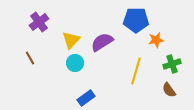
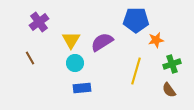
yellow triangle: rotated 12 degrees counterclockwise
blue rectangle: moved 4 px left, 10 px up; rotated 30 degrees clockwise
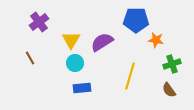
orange star: rotated 21 degrees clockwise
yellow line: moved 6 px left, 5 px down
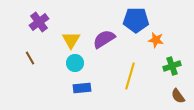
purple semicircle: moved 2 px right, 3 px up
green cross: moved 2 px down
brown semicircle: moved 9 px right, 6 px down
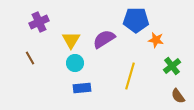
purple cross: rotated 12 degrees clockwise
green cross: rotated 18 degrees counterclockwise
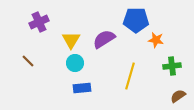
brown line: moved 2 px left, 3 px down; rotated 16 degrees counterclockwise
green cross: rotated 30 degrees clockwise
brown semicircle: rotated 91 degrees clockwise
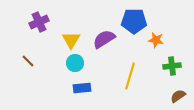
blue pentagon: moved 2 px left, 1 px down
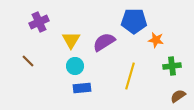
purple semicircle: moved 3 px down
cyan circle: moved 3 px down
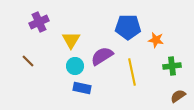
blue pentagon: moved 6 px left, 6 px down
purple semicircle: moved 2 px left, 14 px down
yellow line: moved 2 px right, 4 px up; rotated 28 degrees counterclockwise
blue rectangle: rotated 18 degrees clockwise
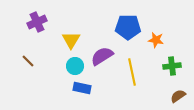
purple cross: moved 2 px left
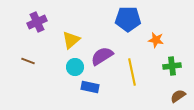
blue pentagon: moved 8 px up
yellow triangle: rotated 18 degrees clockwise
brown line: rotated 24 degrees counterclockwise
cyan circle: moved 1 px down
blue rectangle: moved 8 px right, 1 px up
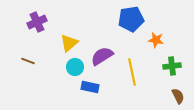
blue pentagon: moved 3 px right; rotated 10 degrees counterclockwise
yellow triangle: moved 2 px left, 3 px down
brown semicircle: rotated 98 degrees clockwise
